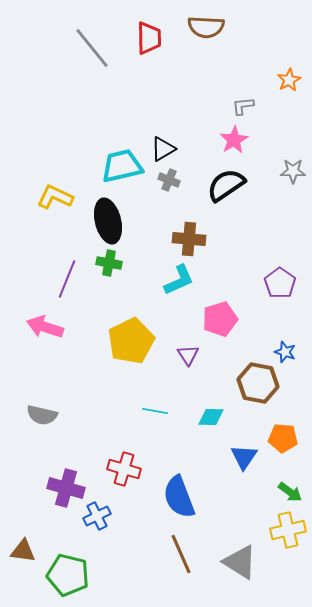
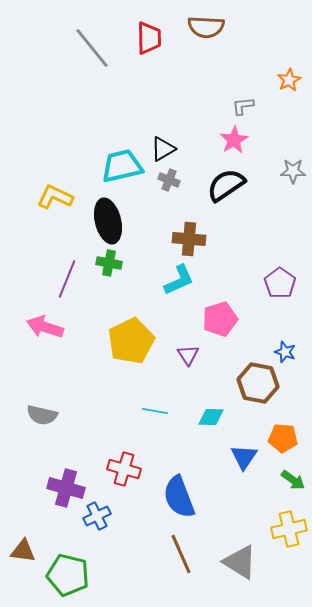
green arrow: moved 3 px right, 12 px up
yellow cross: moved 1 px right, 1 px up
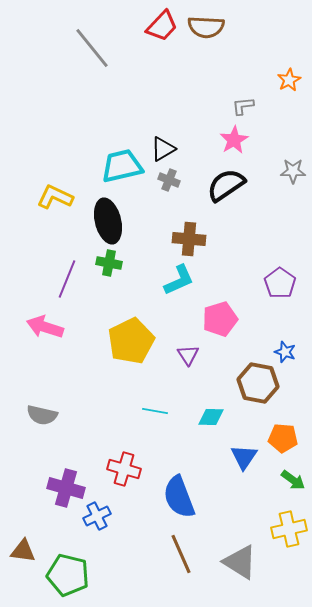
red trapezoid: moved 13 px right, 12 px up; rotated 44 degrees clockwise
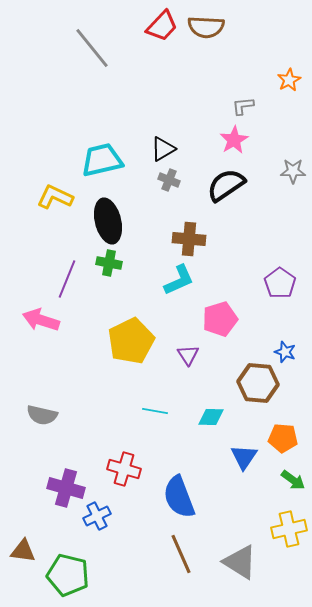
cyan trapezoid: moved 20 px left, 6 px up
pink arrow: moved 4 px left, 7 px up
brown hexagon: rotated 6 degrees counterclockwise
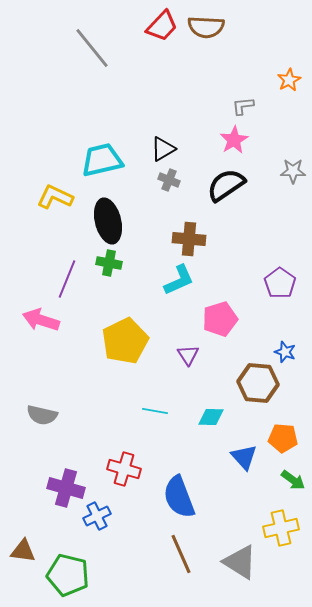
yellow pentagon: moved 6 px left
blue triangle: rotated 16 degrees counterclockwise
yellow cross: moved 8 px left, 1 px up
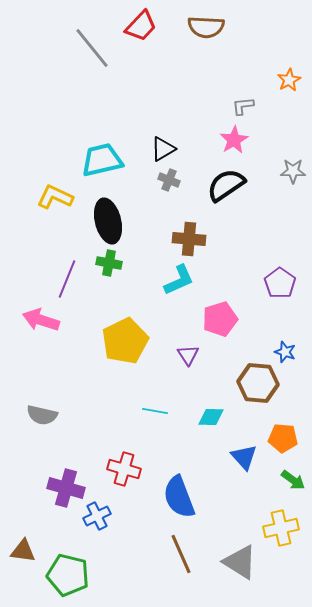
red trapezoid: moved 21 px left
